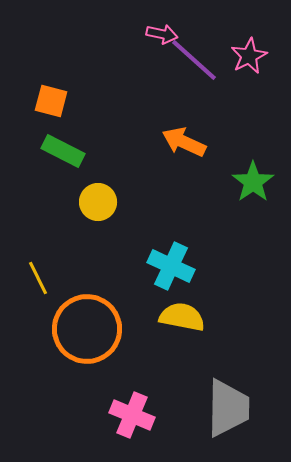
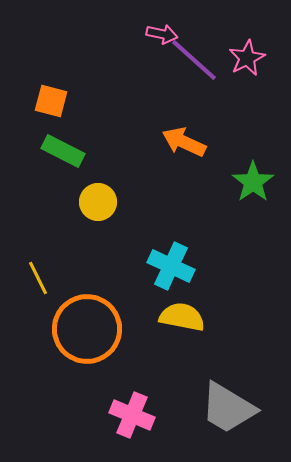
pink star: moved 2 px left, 2 px down
gray trapezoid: rotated 120 degrees clockwise
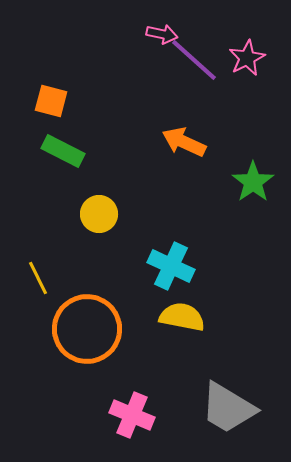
yellow circle: moved 1 px right, 12 px down
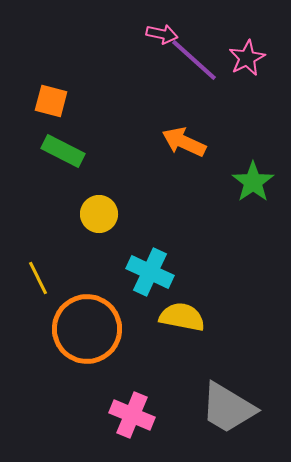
cyan cross: moved 21 px left, 6 px down
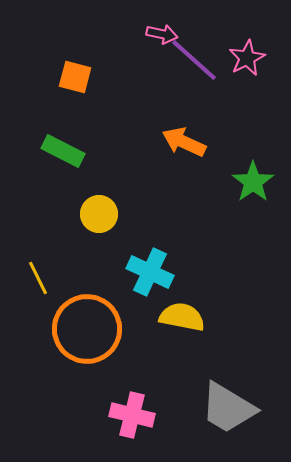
orange square: moved 24 px right, 24 px up
pink cross: rotated 9 degrees counterclockwise
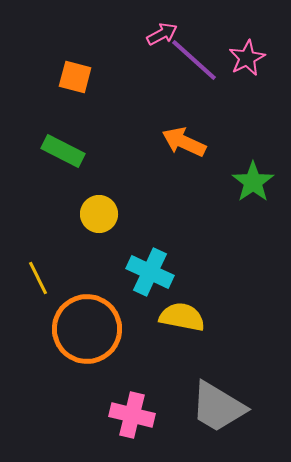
pink arrow: rotated 40 degrees counterclockwise
gray trapezoid: moved 10 px left, 1 px up
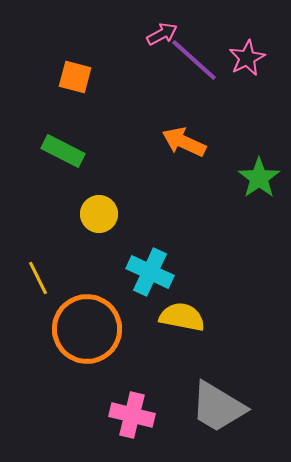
green star: moved 6 px right, 4 px up
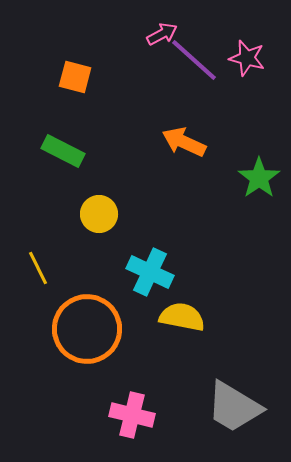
pink star: rotated 30 degrees counterclockwise
yellow line: moved 10 px up
gray trapezoid: moved 16 px right
